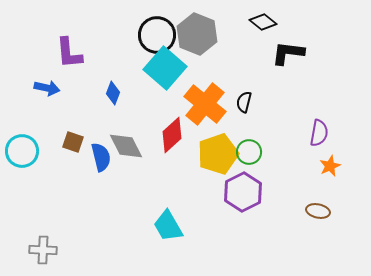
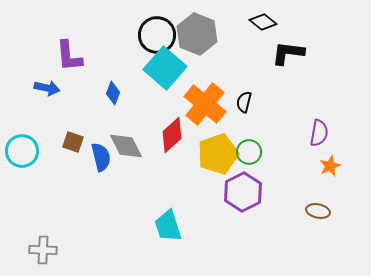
purple L-shape: moved 3 px down
cyan trapezoid: rotated 12 degrees clockwise
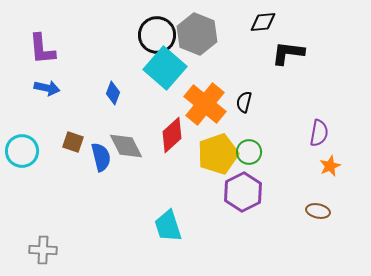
black diamond: rotated 44 degrees counterclockwise
purple L-shape: moved 27 px left, 7 px up
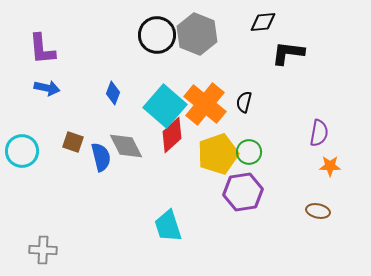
cyan square: moved 38 px down
orange star: rotated 25 degrees clockwise
purple hexagon: rotated 18 degrees clockwise
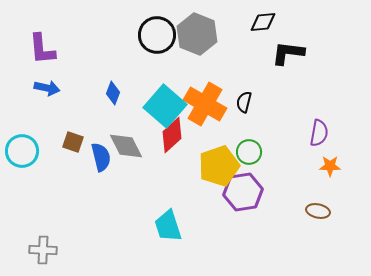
orange cross: rotated 9 degrees counterclockwise
yellow pentagon: moved 1 px right, 12 px down
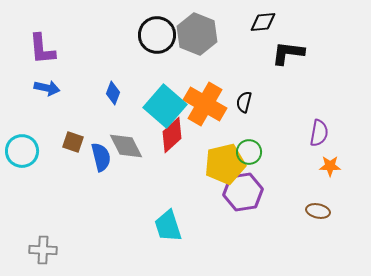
yellow pentagon: moved 6 px right, 2 px up; rotated 6 degrees clockwise
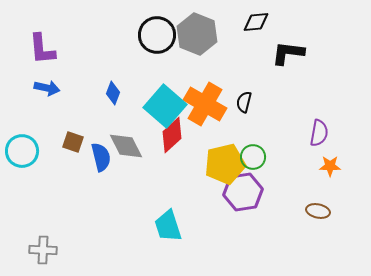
black diamond: moved 7 px left
green circle: moved 4 px right, 5 px down
